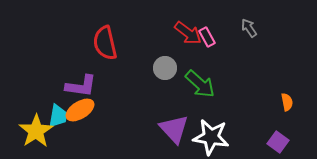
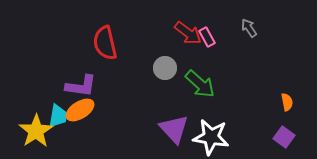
purple square: moved 6 px right, 5 px up
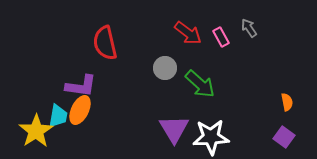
pink rectangle: moved 14 px right
orange ellipse: rotated 32 degrees counterclockwise
purple triangle: rotated 12 degrees clockwise
white star: rotated 12 degrees counterclockwise
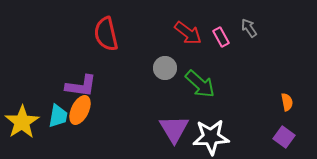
red semicircle: moved 1 px right, 9 px up
yellow star: moved 14 px left, 9 px up
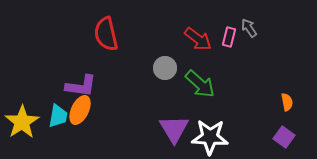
red arrow: moved 10 px right, 6 px down
pink rectangle: moved 8 px right; rotated 42 degrees clockwise
white star: moved 1 px left; rotated 6 degrees clockwise
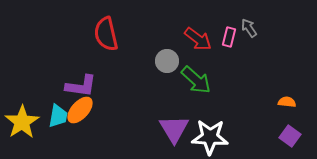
gray circle: moved 2 px right, 7 px up
green arrow: moved 4 px left, 4 px up
orange semicircle: rotated 72 degrees counterclockwise
orange ellipse: rotated 16 degrees clockwise
purple square: moved 6 px right, 1 px up
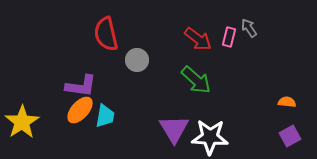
gray circle: moved 30 px left, 1 px up
cyan trapezoid: moved 47 px right
purple square: rotated 25 degrees clockwise
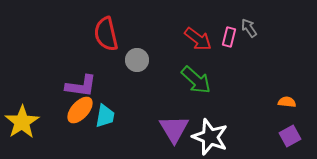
white star: rotated 18 degrees clockwise
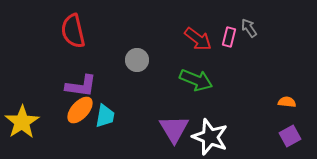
red semicircle: moved 33 px left, 3 px up
green arrow: rotated 20 degrees counterclockwise
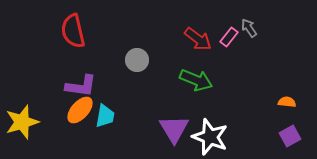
pink rectangle: rotated 24 degrees clockwise
yellow star: rotated 16 degrees clockwise
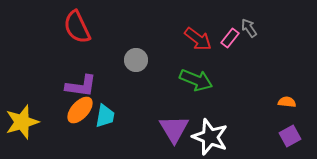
red semicircle: moved 4 px right, 4 px up; rotated 12 degrees counterclockwise
pink rectangle: moved 1 px right, 1 px down
gray circle: moved 1 px left
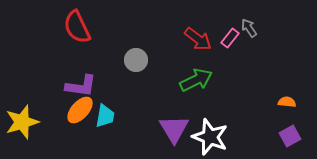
green arrow: rotated 48 degrees counterclockwise
